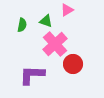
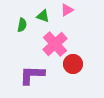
green triangle: moved 3 px left, 5 px up
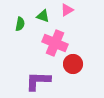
green semicircle: moved 2 px left, 1 px up
pink cross: moved 1 px up; rotated 25 degrees counterclockwise
purple L-shape: moved 6 px right, 6 px down
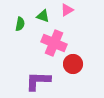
pink cross: moved 1 px left
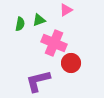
pink triangle: moved 1 px left
green triangle: moved 4 px left, 4 px down; rotated 40 degrees counterclockwise
red circle: moved 2 px left, 1 px up
purple L-shape: rotated 16 degrees counterclockwise
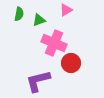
green semicircle: moved 1 px left, 10 px up
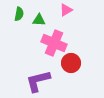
green triangle: rotated 24 degrees clockwise
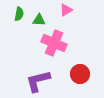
red circle: moved 9 px right, 11 px down
